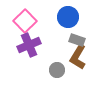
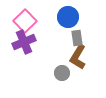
gray rectangle: moved 2 px up; rotated 63 degrees clockwise
purple cross: moved 5 px left, 3 px up
gray circle: moved 5 px right, 3 px down
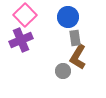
pink square: moved 6 px up
gray rectangle: moved 2 px left
purple cross: moved 3 px left, 2 px up
gray circle: moved 1 px right, 2 px up
